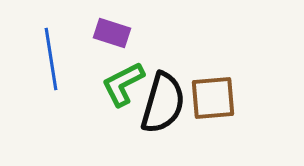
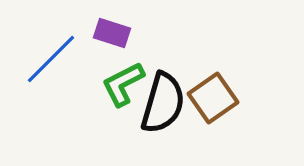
blue line: rotated 54 degrees clockwise
brown square: rotated 30 degrees counterclockwise
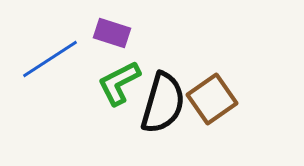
blue line: moved 1 px left; rotated 12 degrees clockwise
green L-shape: moved 4 px left, 1 px up
brown square: moved 1 px left, 1 px down
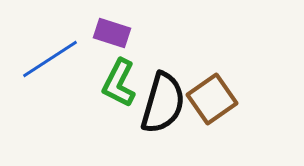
green L-shape: rotated 36 degrees counterclockwise
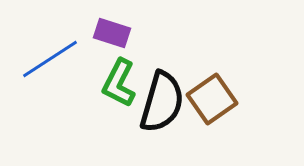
black semicircle: moved 1 px left, 1 px up
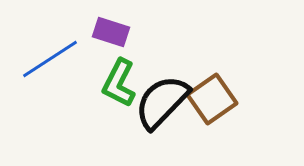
purple rectangle: moved 1 px left, 1 px up
black semicircle: rotated 152 degrees counterclockwise
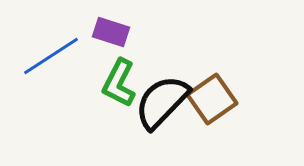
blue line: moved 1 px right, 3 px up
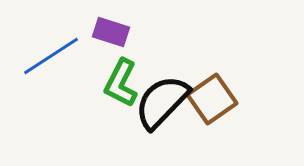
green L-shape: moved 2 px right
